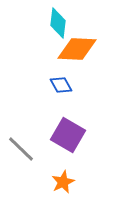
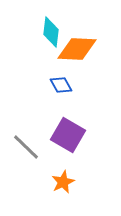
cyan diamond: moved 7 px left, 9 px down
gray line: moved 5 px right, 2 px up
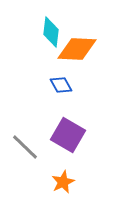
gray line: moved 1 px left
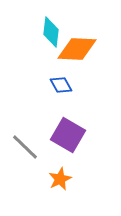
orange star: moved 3 px left, 3 px up
